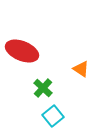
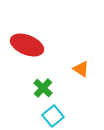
red ellipse: moved 5 px right, 6 px up
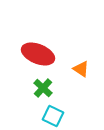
red ellipse: moved 11 px right, 9 px down
cyan square: rotated 25 degrees counterclockwise
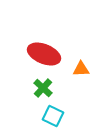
red ellipse: moved 6 px right
orange triangle: rotated 36 degrees counterclockwise
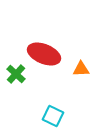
green cross: moved 27 px left, 14 px up
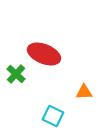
orange triangle: moved 3 px right, 23 px down
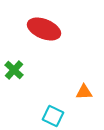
red ellipse: moved 25 px up
green cross: moved 2 px left, 4 px up
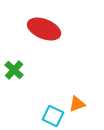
orange triangle: moved 7 px left, 12 px down; rotated 18 degrees counterclockwise
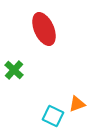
red ellipse: rotated 44 degrees clockwise
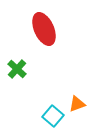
green cross: moved 3 px right, 1 px up
cyan square: rotated 15 degrees clockwise
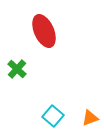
red ellipse: moved 2 px down
orange triangle: moved 13 px right, 14 px down
